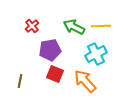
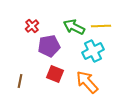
purple pentagon: moved 1 px left, 4 px up
cyan cross: moved 3 px left, 3 px up
orange arrow: moved 2 px right, 1 px down
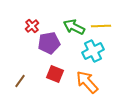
purple pentagon: moved 3 px up
brown line: rotated 24 degrees clockwise
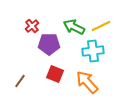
yellow line: rotated 24 degrees counterclockwise
purple pentagon: moved 1 px down; rotated 10 degrees clockwise
cyan cross: rotated 20 degrees clockwise
